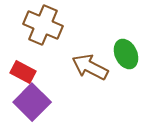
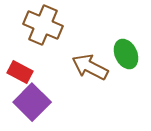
red rectangle: moved 3 px left
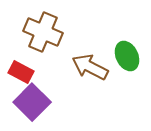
brown cross: moved 7 px down
green ellipse: moved 1 px right, 2 px down
red rectangle: moved 1 px right
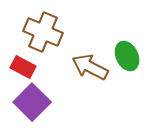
red rectangle: moved 2 px right, 5 px up
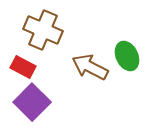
brown cross: moved 2 px up
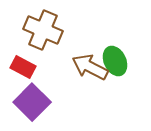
green ellipse: moved 12 px left, 5 px down
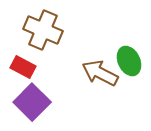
green ellipse: moved 14 px right
brown arrow: moved 10 px right, 6 px down
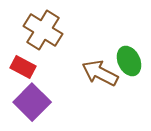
brown cross: rotated 9 degrees clockwise
